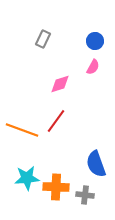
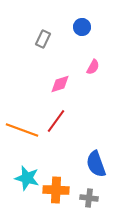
blue circle: moved 13 px left, 14 px up
cyan star: rotated 20 degrees clockwise
orange cross: moved 3 px down
gray cross: moved 4 px right, 3 px down
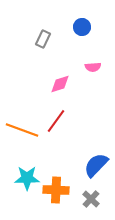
pink semicircle: rotated 56 degrees clockwise
blue semicircle: moved 1 px down; rotated 64 degrees clockwise
cyan star: rotated 15 degrees counterclockwise
gray cross: moved 2 px right, 1 px down; rotated 36 degrees clockwise
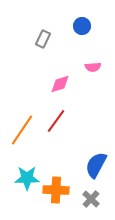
blue circle: moved 1 px up
orange line: rotated 76 degrees counterclockwise
blue semicircle: rotated 16 degrees counterclockwise
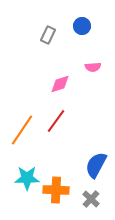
gray rectangle: moved 5 px right, 4 px up
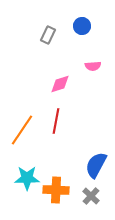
pink semicircle: moved 1 px up
red line: rotated 25 degrees counterclockwise
gray cross: moved 3 px up
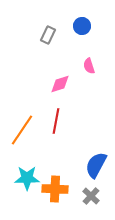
pink semicircle: moved 4 px left; rotated 77 degrees clockwise
orange cross: moved 1 px left, 1 px up
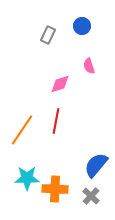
blue semicircle: rotated 12 degrees clockwise
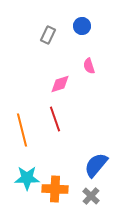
red line: moved 1 px left, 2 px up; rotated 30 degrees counterclockwise
orange line: rotated 48 degrees counterclockwise
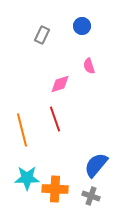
gray rectangle: moved 6 px left
gray cross: rotated 24 degrees counterclockwise
